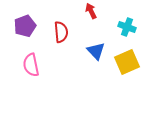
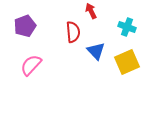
red semicircle: moved 12 px right
pink semicircle: rotated 55 degrees clockwise
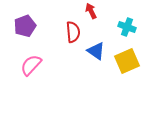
blue triangle: rotated 12 degrees counterclockwise
yellow square: moved 1 px up
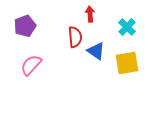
red arrow: moved 1 px left, 3 px down; rotated 21 degrees clockwise
cyan cross: rotated 24 degrees clockwise
red semicircle: moved 2 px right, 5 px down
yellow square: moved 2 px down; rotated 15 degrees clockwise
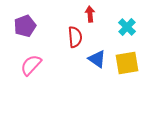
blue triangle: moved 1 px right, 8 px down
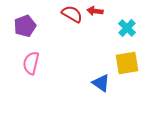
red arrow: moved 5 px right, 3 px up; rotated 77 degrees counterclockwise
cyan cross: moved 1 px down
red semicircle: moved 3 px left, 23 px up; rotated 55 degrees counterclockwise
blue triangle: moved 4 px right, 24 px down
pink semicircle: moved 2 px up; rotated 30 degrees counterclockwise
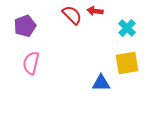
red semicircle: moved 1 px down; rotated 15 degrees clockwise
blue triangle: rotated 36 degrees counterclockwise
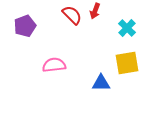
red arrow: rotated 77 degrees counterclockwise
pink semicircle: moved 23 px right, 2 px down; rotated 70 degrees clockwise
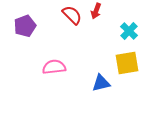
red arrow: moved 1 px right
cyan cross: moved 2 px right, 3 px down
pink semicircle: moved 2 px down
blue triangle: rotated 12 degrees counterclockwise
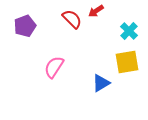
red arrow: rotated 35 degrees clockwise
red semicircle: moved 4 px down
yellow square: moved 1 px up
pink semicircle: rotated 50 degrees counterclockwise
blue triangle: rotated 18 degrees counterclockwise
